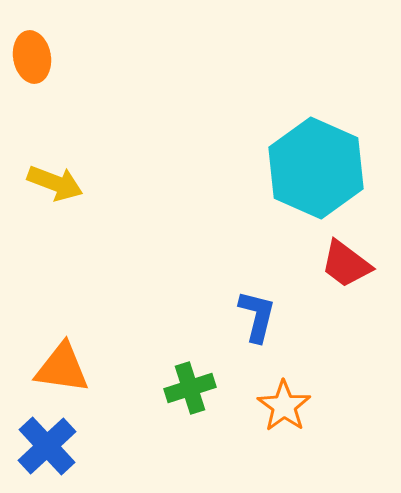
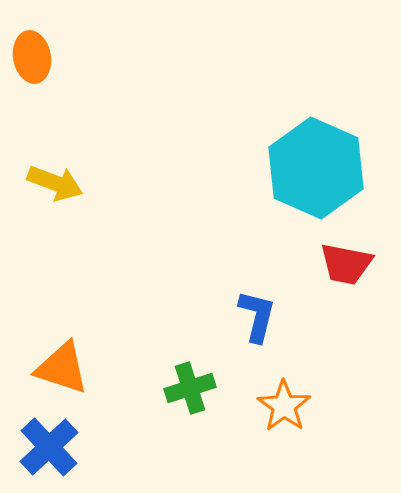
red trapezoid: rotated 26 degrees counterclockwise
orange triangle: rotated 10 degrees clockwise
blue cross: moved 2 px right, 1 px down
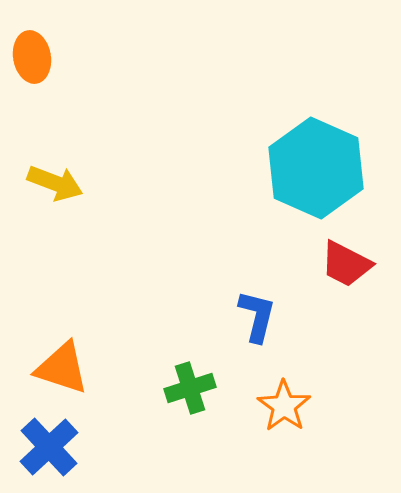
red trapezoid: rotated 16 degrees clockwise
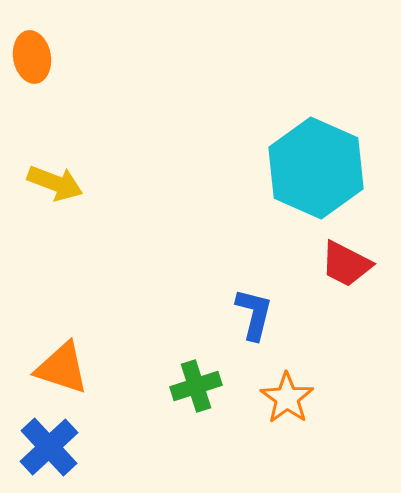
blue L-shape: moved 3 px left, 2 px up
green cross: moved 6 px right, 2 px up
orange star: moved 3 px right, 8 px up
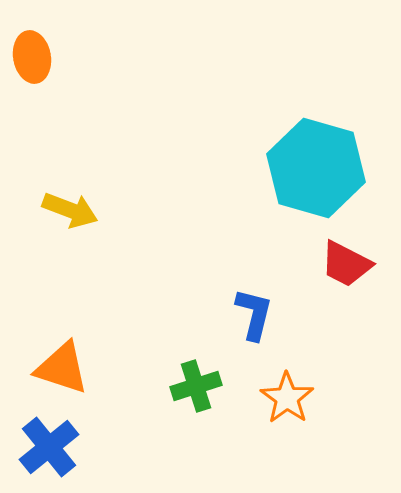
cyan hexagon: rotated 8 degrees counterclockwise
yellow arrow: moved 15 px right, 27 px down
blue cross: rotated 4 degrees clockwise
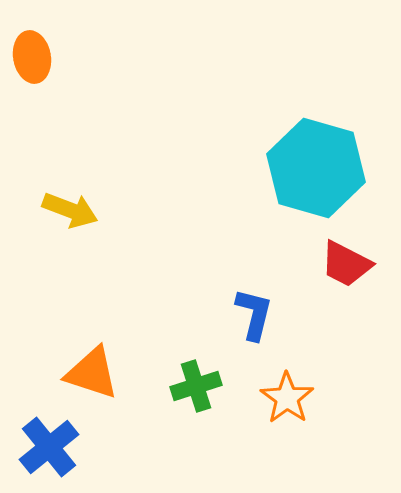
orange triangle: moved 30 px right, 5 px down
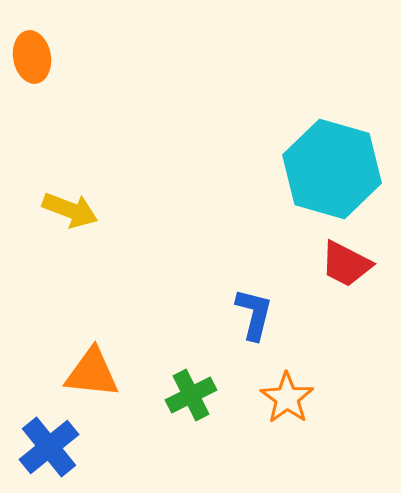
cyan hexagon: moved 16 px right, 1 px down
orange triangle: rotated 12 degrees counterclockwise
green cross: moved 5 px left, 9 px down; rotated 9 degrees counterclockwise
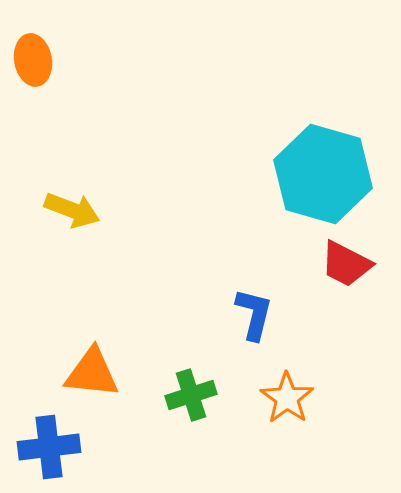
orange ellipse: moved 1 px right, 3 px down
cyan hexagon: moved 9 px left, 5 px down
yellow arrow: moved 2 px right
green cross: rotated 9 degrees clockwise
blue cross: rotated 32 degrees clockwise
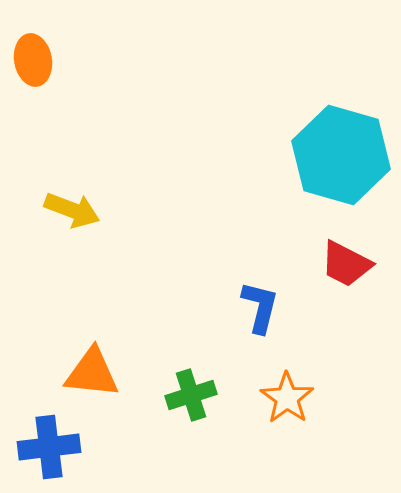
cyan hexagon: moved 18 px right, 19 px up
blue L-shape: moved 6 px right, 7 px up
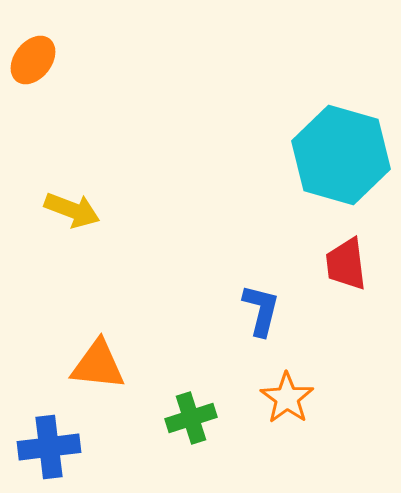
orange ellipse: rotated 48 degrees clockwise
red trapezoid: rotated 56 degrees clockwise
blue L-shape: moved 1 px right, 3 px down
orange triangle: moved 6 px right, 8 px up
green cross: moved 23 px down
